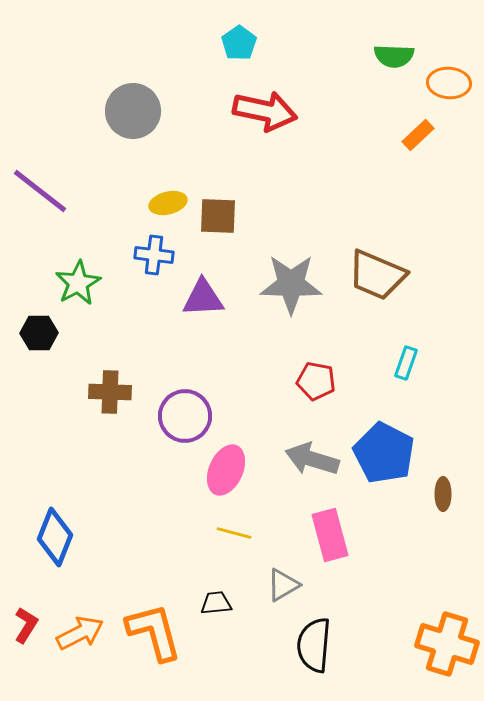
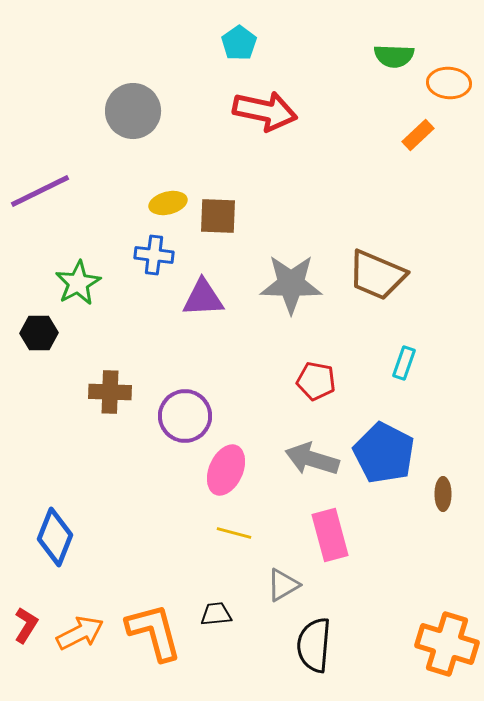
purple line: rotated 64 degrees counterclockwise
cyan rectangle: moved 2 px left
black trapezoid: moved 11 px down
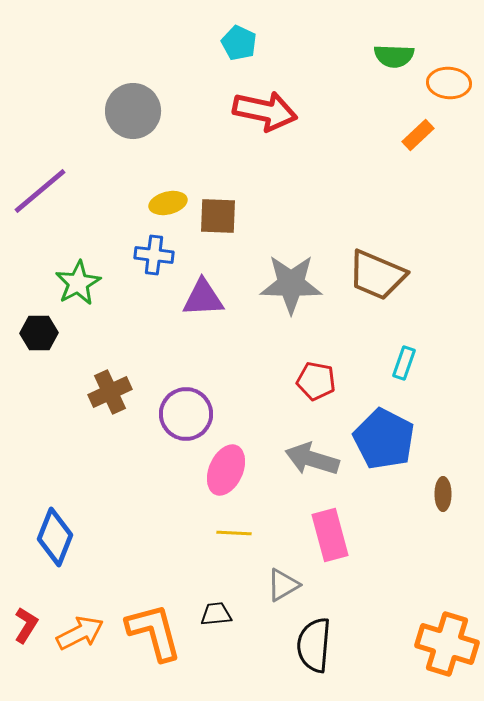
cyan pentagon: rotated 12 degrees counterclockwise
purple line: rotated 14 degrees counterclockwise
brown cross: rotated 27 degrees counterclockwise
purple circle: moved 1 px right, 2 px up
blue pentagon: moved 14 px up
yellow line: rotated 12 degrees counterclockwise
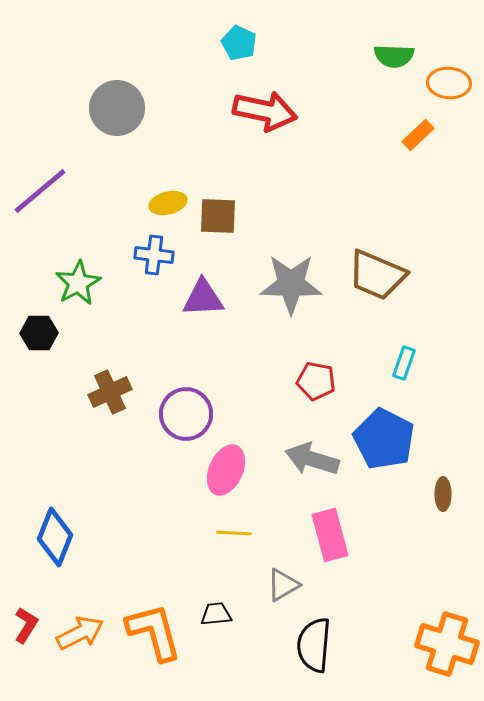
gray circle: moved 16 px left, 3 px up
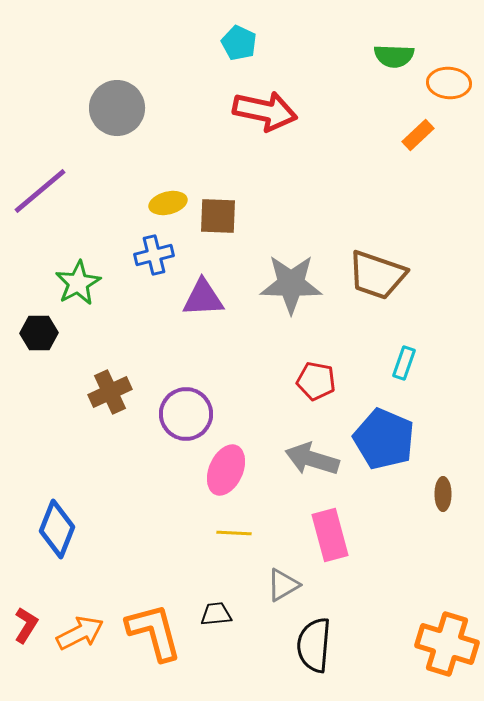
blue cross: rotated 21 degrees counterclockwise
brown trapezoid: rotated 4 degrees counterclockwise
blue pentagon: rotated 4 degrees counterclockwise
blue diamond: moved 2 px right, 8 px up
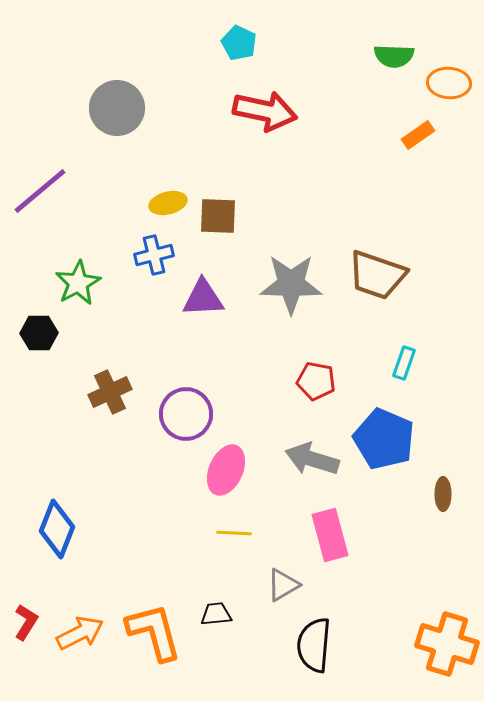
orange rectangle: rotated 8 degrees clockwise
red L-shape: moved 3 px up
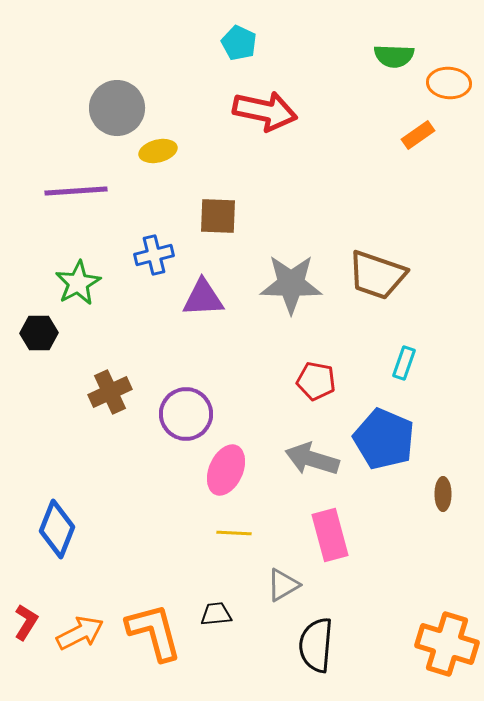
purple line: moved 36 px right; rotated 36 degrees clockwise
yellow ellipse: moved 10 px left, 52 px up
black semicircle: moved 2 px right
